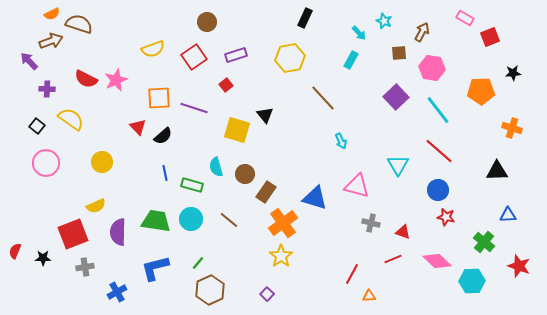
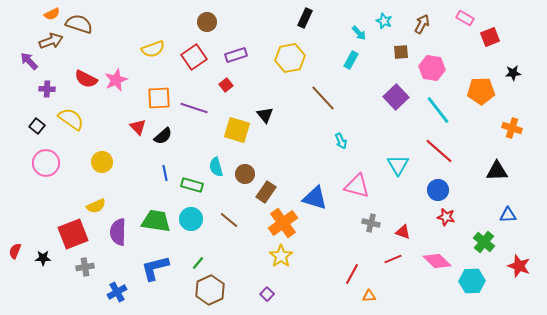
brown arrow at (422, 32): moved 8 px up
brown square at (399, 53): moved 2 px right, 1 px up
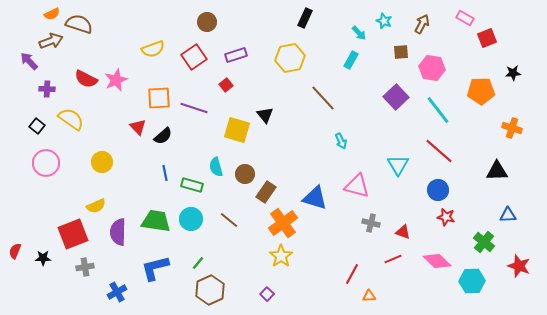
red square at (490, 37): moved 3 px left, 1 px down
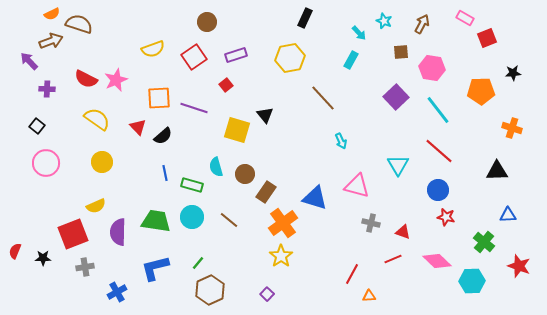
yellow semicircle at (71, 119): moved 26 px right
cyan circle at (191, 219): moved 1 px right, 2 px up
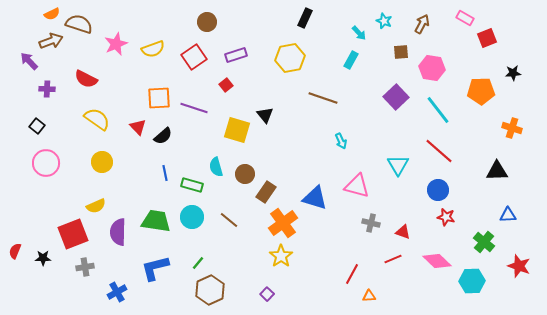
pink star at (116, 80): moved 36 px up
brown line at (323, 98): rotated 28 degrees counterclockwise
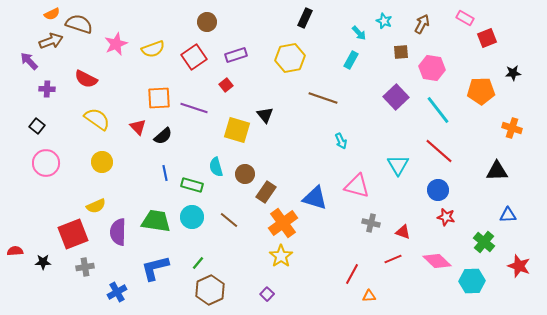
red semicircle at (15, 251): rotated 63 degrees clockwise
black star at (43, 258): moved 4 px down
